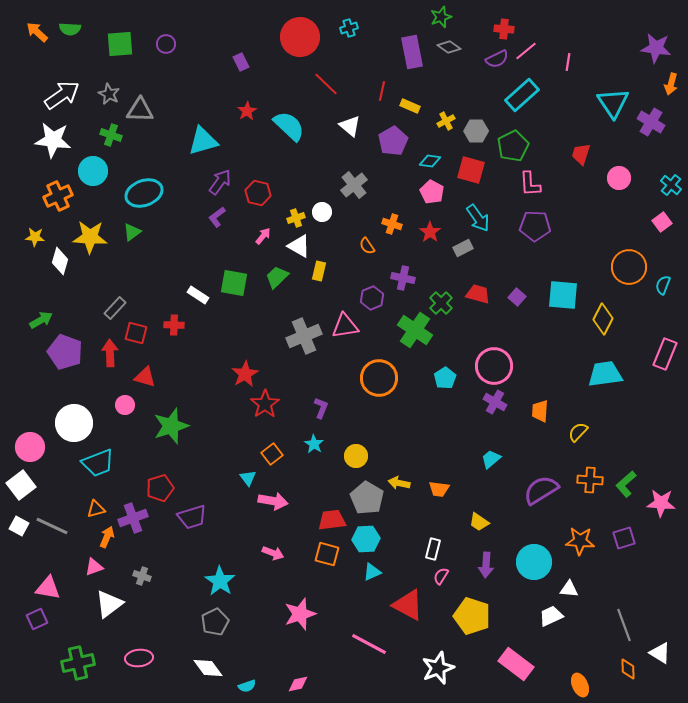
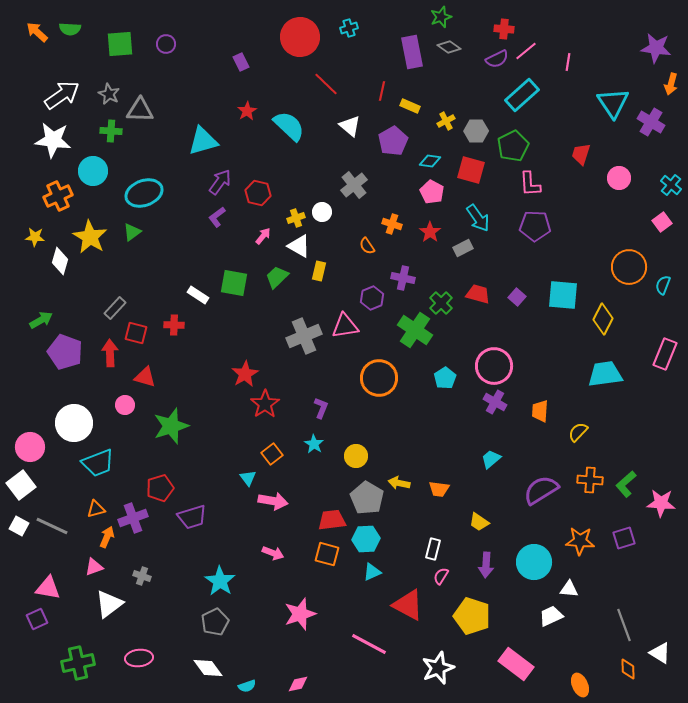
green cross at (111, 135): moved 4 px up; rotated 15 degrees counterclockwise
yellow star at (90, 237): rotated 28 degrees clockwise
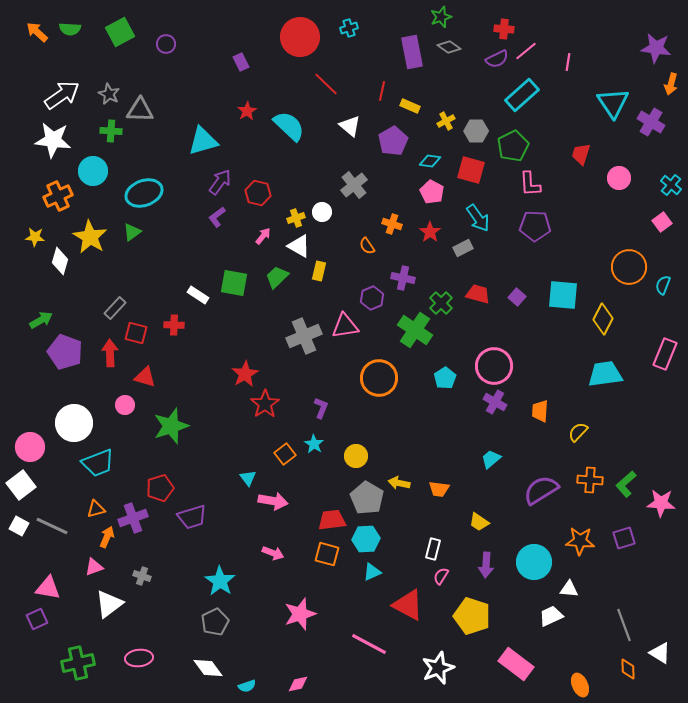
green square at (120, 44): moved 12 px up; rotated 24 degrees counterclockwise
orange square at (272, 454): moved 13 px right
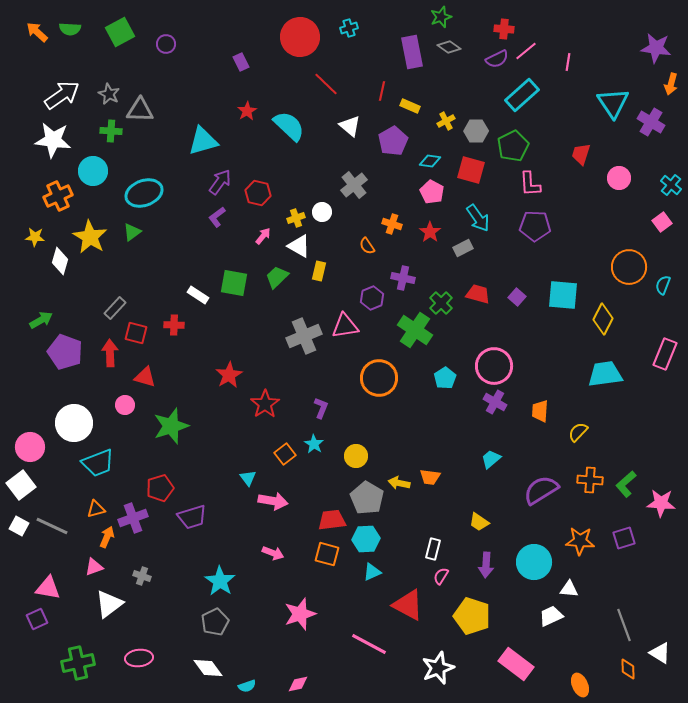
red star at (245, 374): moved 16 px left, 1 px down
orange trapezoid at (439, 489): moved 9 px left, 12 px up
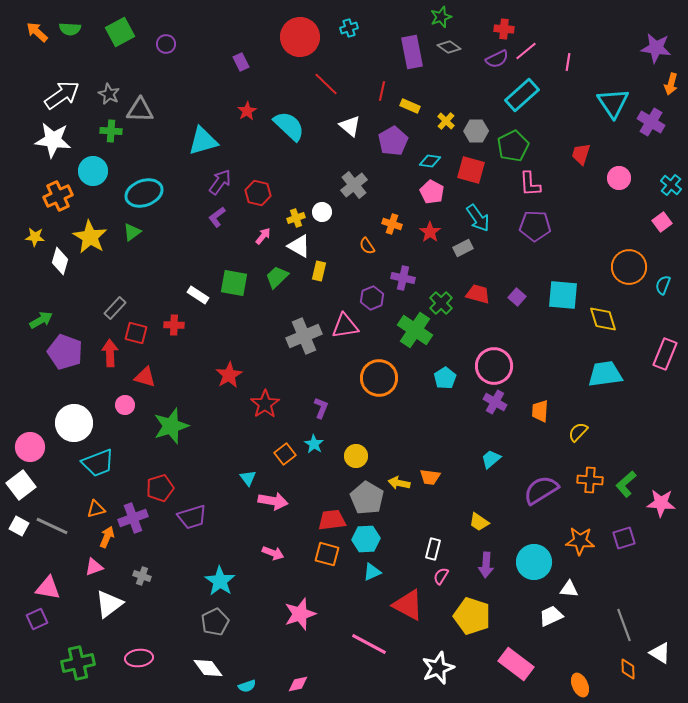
yellow cross at (446, 121): rotated 18 degrees counterclockwise
yellow diamond at (603, 319): rotated 44 degrees counterclockwise
